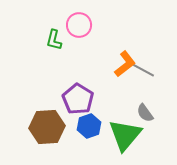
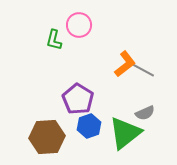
gray semicircle: rotated 78 degrees counterclockwise
brown hexagon: moved 10 px down
green triangle: moved 2 px up; rotated 12 degrees clockwise
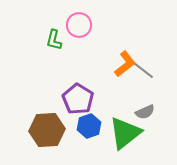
gray line: rotated 10 degrees clockwise
gray semicircle: moved 1 px up
brown hexagon: moved 7 px up
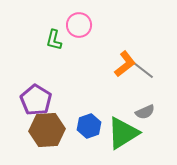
purple pentagon: moved 42 px left, 1 px down
green triangle: moved 2 px left; rotated 6 degrees clockwise
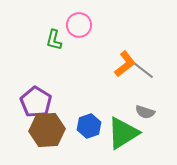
purple pentagon: moved 2 px down
gray semicircle: rotated 42 degrees clockwise
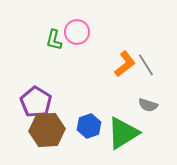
pink circle: moved 2 px left, 7 px down
gray line: moved 3 px right, 5 px up; rotated 20 degrees clockwise
gray semicircle: moved 3 px right, 7 px up
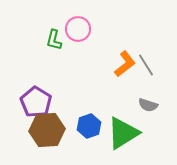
pink circle: moved 1 px right, 3 px up
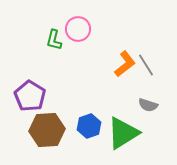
purple pentagon: moved 6 px left, 6 px up
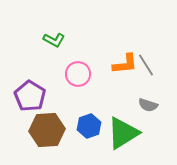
pink circle: moved 45 px down
green L-shape: rotated 75 degrees counterclockwise
orange L-shape: rotated 32 degrees clockwise
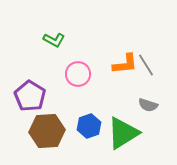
brown hexagon: moved 1 px down
